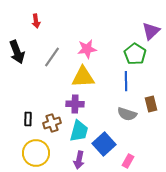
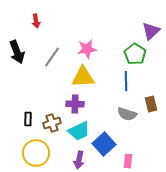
cyan trapezoid: rotated 50 degrees clockwise
pink rectangle: rotated 24 degrees counterclockwise
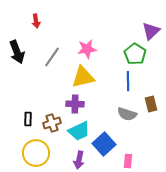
yellow triangle: rotated 10 degrees counterclockwise
blue line: moved 2 px right
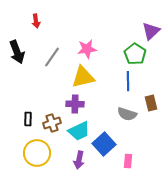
brown rectangle: moved 1 px up
yellow circle: moved 1 px right
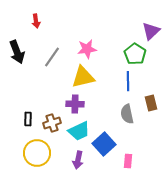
gray semicircle: rotated 60 degrees clockwise
purple arrow: moved 1 px left
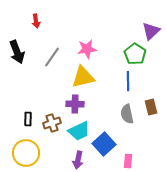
brown rectangle: moved 4 px down
yellow circle: moved 11 px left
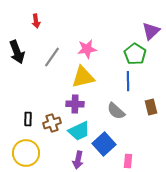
gray semicircle: moved 11 px left, 3 px up; rotated 36 degrees counterclockwise
